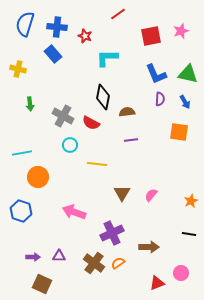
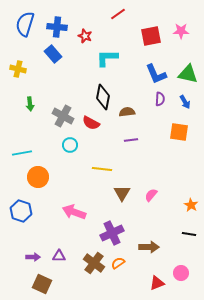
pink star: rotated 21 degrees clockwise
yellow line: moved 5 px right, 5 px down
orange star: moved 4 px down; rotated 16 degrees counterclockwise
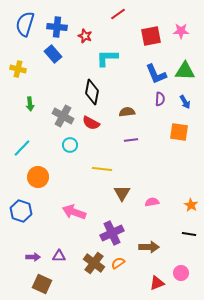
green triangle: moved 3 px left, 3 px up; rotated 10 degrees counterclockwise
black diamond: moved 11 px left, 5 px up
cyan line: moved 5 px up; rotated 36 degrees counterclockwise
pink semicircle: moved 1 px right, 7 px down; rotated 40 degrees clockwise
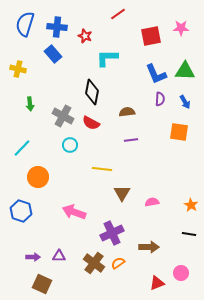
pink star: moved 3 px up
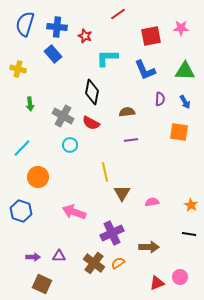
blue L-shape: moved 11 px left, 4 px up
yellow line: moved 3 px right, 3 px down; rotated 72 degrees clockwise
pink circle: moved 1 px left, 4 px down
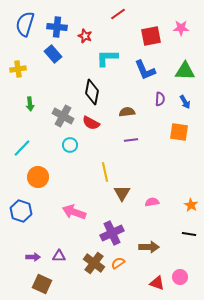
yellow cross: rotated 21 degrees counterclockwise
red triangle: rotated 42 degrees clockwise
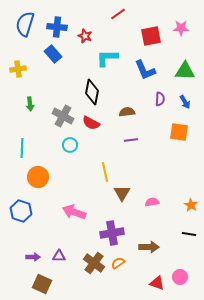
cyan line: rotated 42 degrees counterclockwise
purple cross: rotated 15 degrees clockwise
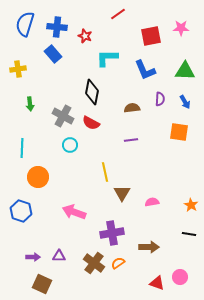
brown semicircle: moved 5 px right, 4 px up
